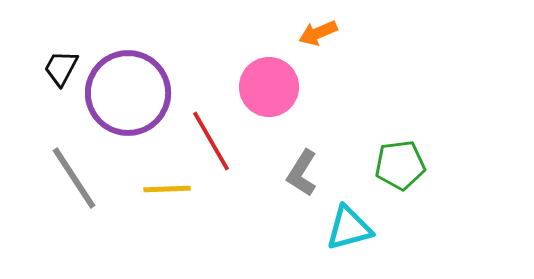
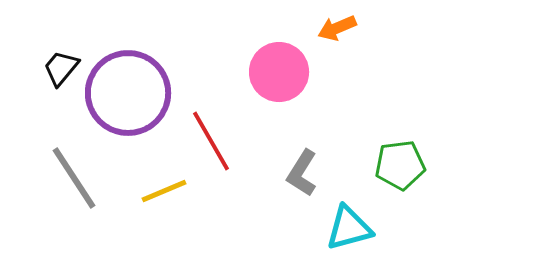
orange arrow: moved 19 px right, 5 px up
black trapezoid: rotated 12 degrees clockwise
pink circle: moved 10 px right, 15 px up
yellow line: moved 3 px left, 2 px down; rotated 21 degrees counterclockwise
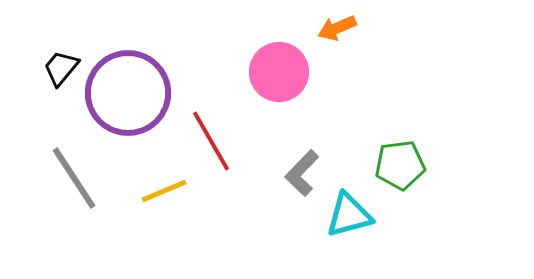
gray L-shape: rotated 12 degrees clockwise
cyan triangle: moved 13 px up
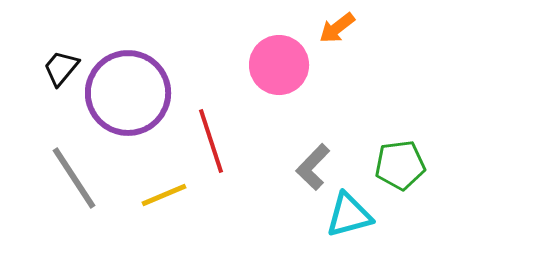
orange arrow: rotated 15 degrees counterclockwise
pink circle: moved 7 px up
red line: rotated 12 degrees clockwise
gray L-shape: moved 11 px right, 6 px up
yellow line: moved 4 px down
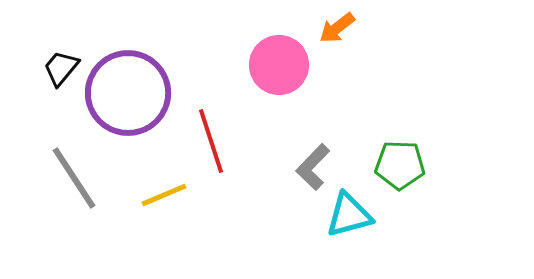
green pentagon: rotated 9 degrees clockwise
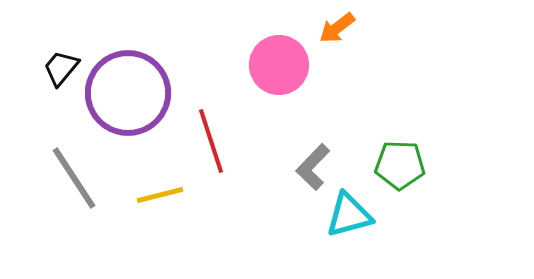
yellow line: moved 4 px left; rotated 9 degrees clockwise
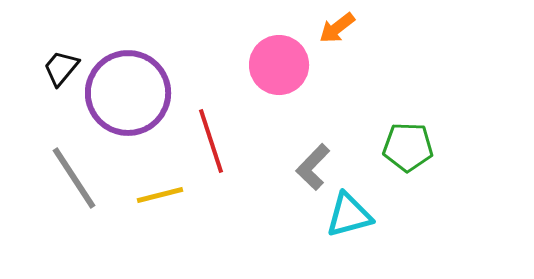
green pentagon: moved 8 px right, 18 px up
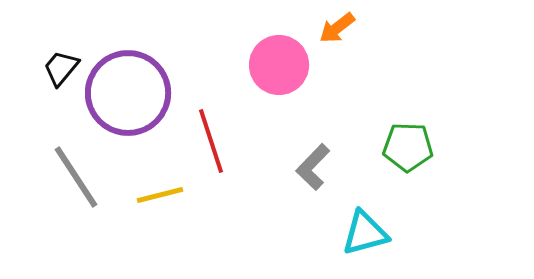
gray line: moved 2 px right, 1 px up
cyan triangle: moved 16 px right, 18 px down
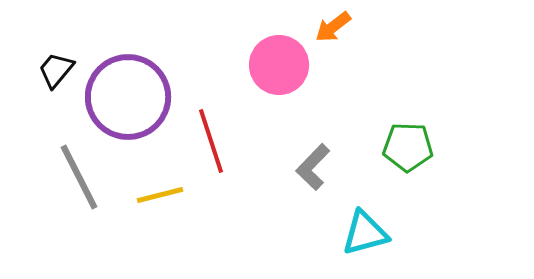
orange arrow: moved 4 px left, 1 px up
black trapezoid: moved 5 px left, 2 px down
purple circle: moved 4 px down
gray line: moved 3 px right; rotated 6 degrees clockwise
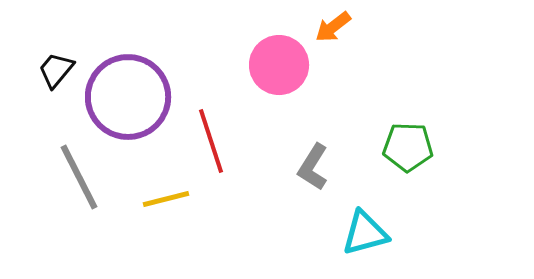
gray L-shape: rotated 12 degrees counterclockwise
yellow line: moved 6 px right, 4 px down
